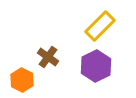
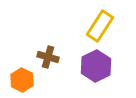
yellow rectangle: rotated 12 degrees counterclockwise
brown cross: rotated 20 degrees counterclockwise
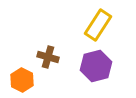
yellow rectangle: moved 2 px left, 1 px up
purple hexagon: rotated 12 degrees clockwise
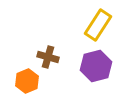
orange hexagon: moved 5 px right, 1 px down; rotated 10 degrees clockwise
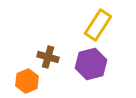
purple hexagon: moved 5 px left, 2 px up
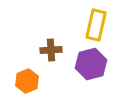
yellow rectangle: moved 2 px left; rotated 20 degrees counterclockwise
brown cross: moved 3 px right, 7 px up; rotated 20 degrees counterclockwise
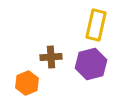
brown cross: moved 7 px down
orange hexagon: moved 2 px down
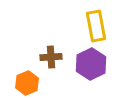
yellow rectangle: moved 1 px down; rotated 24 degrees counterclockwise
purple hexagon: rotated 12 degrees counterclockwise
